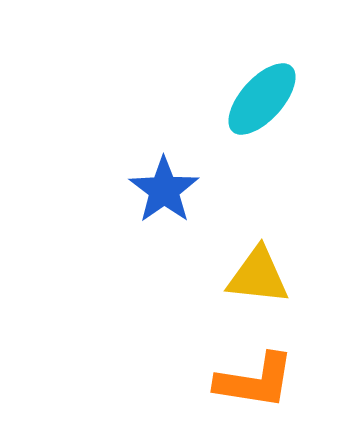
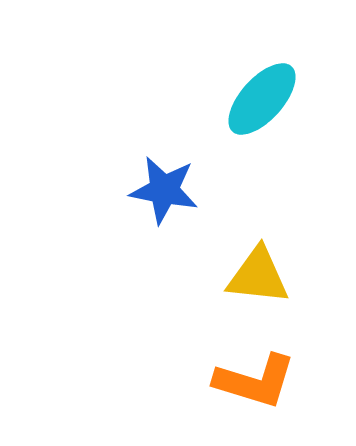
blue star: rotated 26 degrees counterclockwise
orange L-shape: rotated 8 degrees clockwise
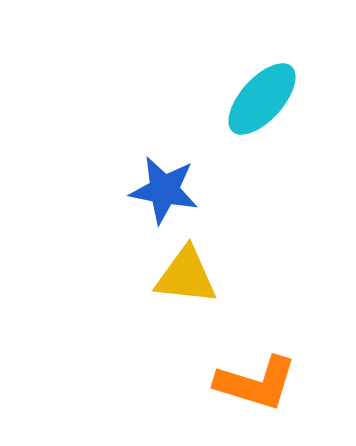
yellow triangle: moved 72 px left
orange L-shape: moved 1 px right, 2 px down
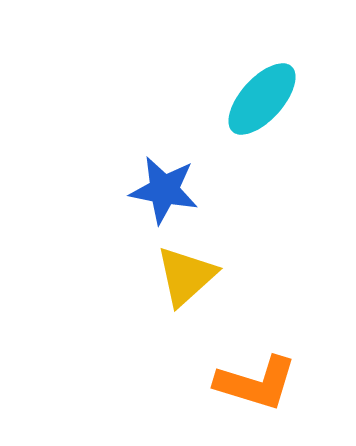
yellow triangle: rotated 48 degrees counterclockwise
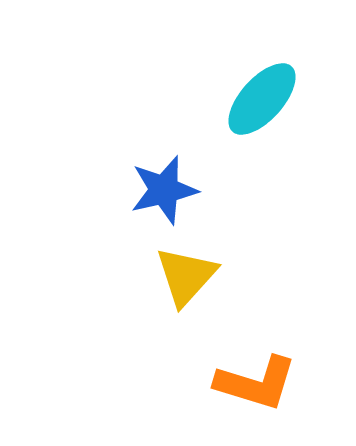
blue star: rotated 24 degrees counterclockwise
yellow triangle: rotated 6 degrees counterclockwise
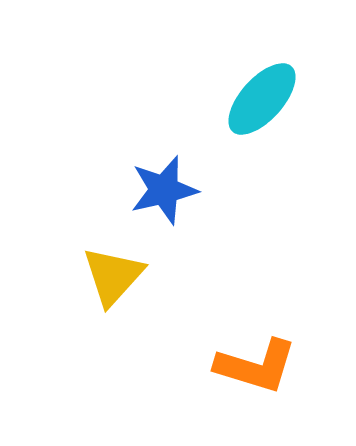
yellow triangle: moved 73 px left
orange L-shape: moved 17 px up
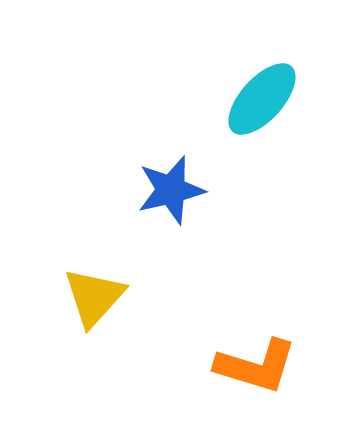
blue star: moved 7 px right
yellow triangle: moved 19 px left, 21 px down
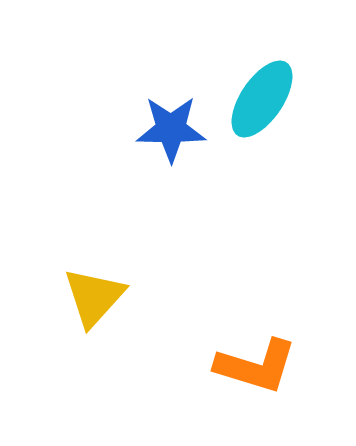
cyan ellipse: rotated 8 degrees counterclockwise
blue star: moved 61 px up; rotated 14 degrees clockwise
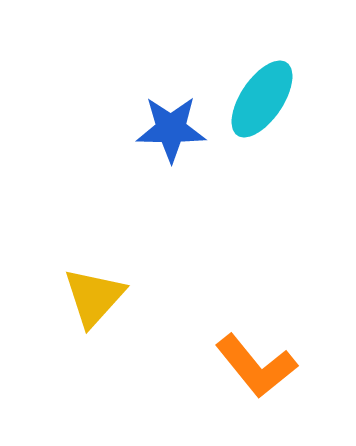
orange L-shape: rotated 34 degrees clockwise
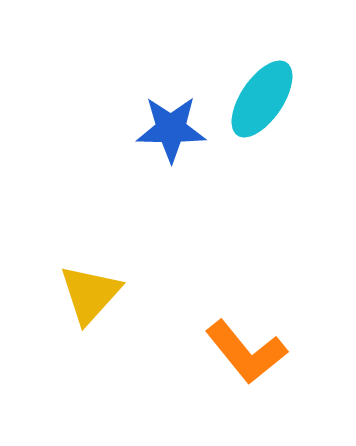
yellow triangle: moved 4 px left, 3 px up
orange L-shape: moved 10 px left, 14 px up
